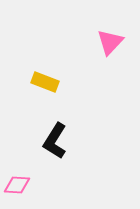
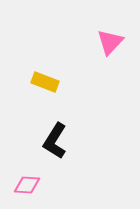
pink diamond: moved 10 px right
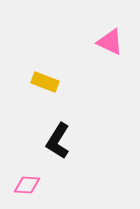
pink triangle: rotated 48 degrees counterclockwise
black L-shape: moved 3 px right
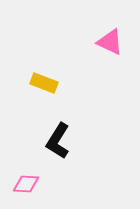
yellow rectangle: moved 1 px left, 1 px down
pink diamond: moved 1 px left, 1 px up
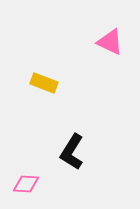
black L-shape: moved 14 px right, 11 px down
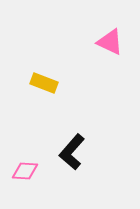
black L-shape: rotated 9 degrees clockwise
pink diamond: moved 1 px left, 13 px up
